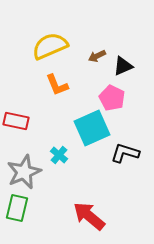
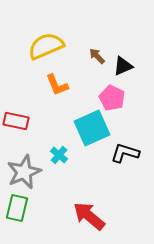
yellow semicircle: moved 4 px left
brown arrow: rotated 72 degrees clockwise
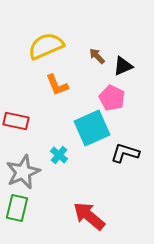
gray star: moved 1 px left
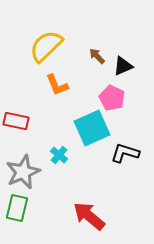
yellow semicircle: rotated 21 degrees counterclockwise
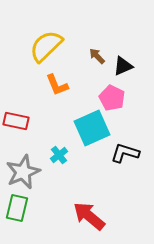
cyan cross: rotated 12 degrees clockwise
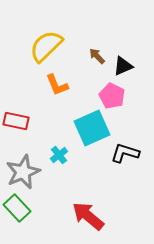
pink pentagon: moved 2 px up
green rectangle: rotated 56 degrees counterclockwise
red arrow: moved 1 px left
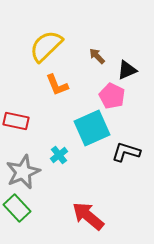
black triangle: moved 4 px right, 4 px down
black L-shape: moved 1 px right, 1 px up
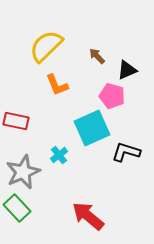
pink pentagon: rotated 10 degrees counterclockwise
